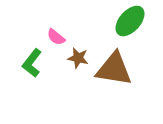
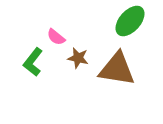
green L-shape: moved 1 px right, 1 px up
brown triangle: moved 3 px right
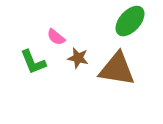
green L-shape: rotated 60 degrees counterclockwise
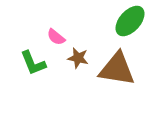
green L-shape: moved 1 px down
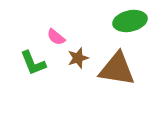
green ellipse: rotated 36 degrees clockwise
brown star: rotated 30 degrees counterclockwise
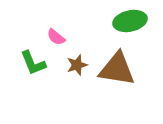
brown star: moved 1 px left, 7 px down
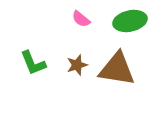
pink semicircle: moved 25 px right, 18 px up
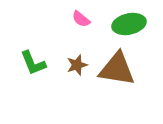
green ellipse: moved 1 px left, 3 px down
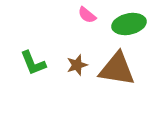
pink semicircle: moved 6 px right, 4 px up
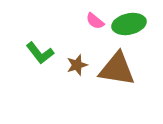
pink semicircle: moved 8 px right, 6 px down
green L-shape: moved 7 px right, 10 px up; rotated 16 degrees counterclockwise
